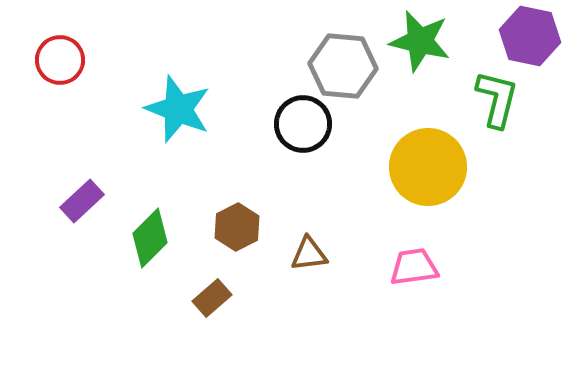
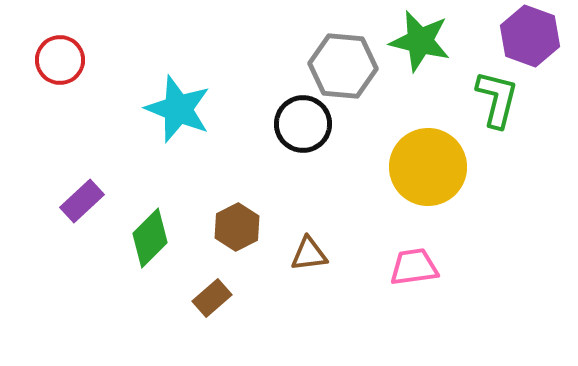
purple hexagon: rotated 8 degrees clockwise
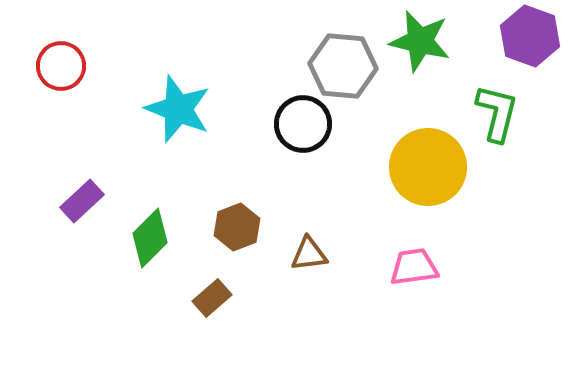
red circle: moved 1 px right, 6 px down
green L-shape: moved 14 px down
brown hexagon: rotated 6 degrees clockwise
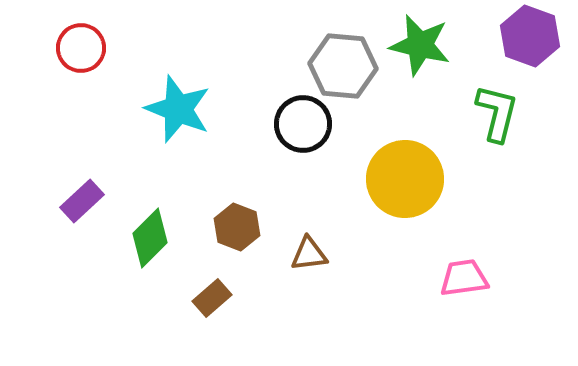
green star: moved 4 px down
red circle: moved 20 px right, 18 px up
yellow circle: moved 23 px left, 12 px down
brown hexagon: rotated 18 degrees counterclockwise
pink trapezoid: moved 50 px right, 11 px down
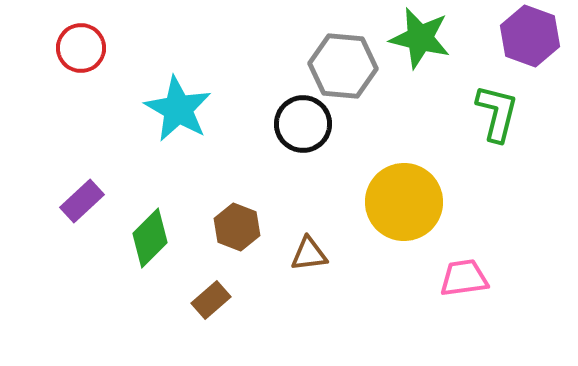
green star: moved 7 px up
cyan star: rotated 8 degrees clockwise
yellow circle: moved 1 px left, 23 px down
brown rectangle: moved 1 px left, 2 px down
